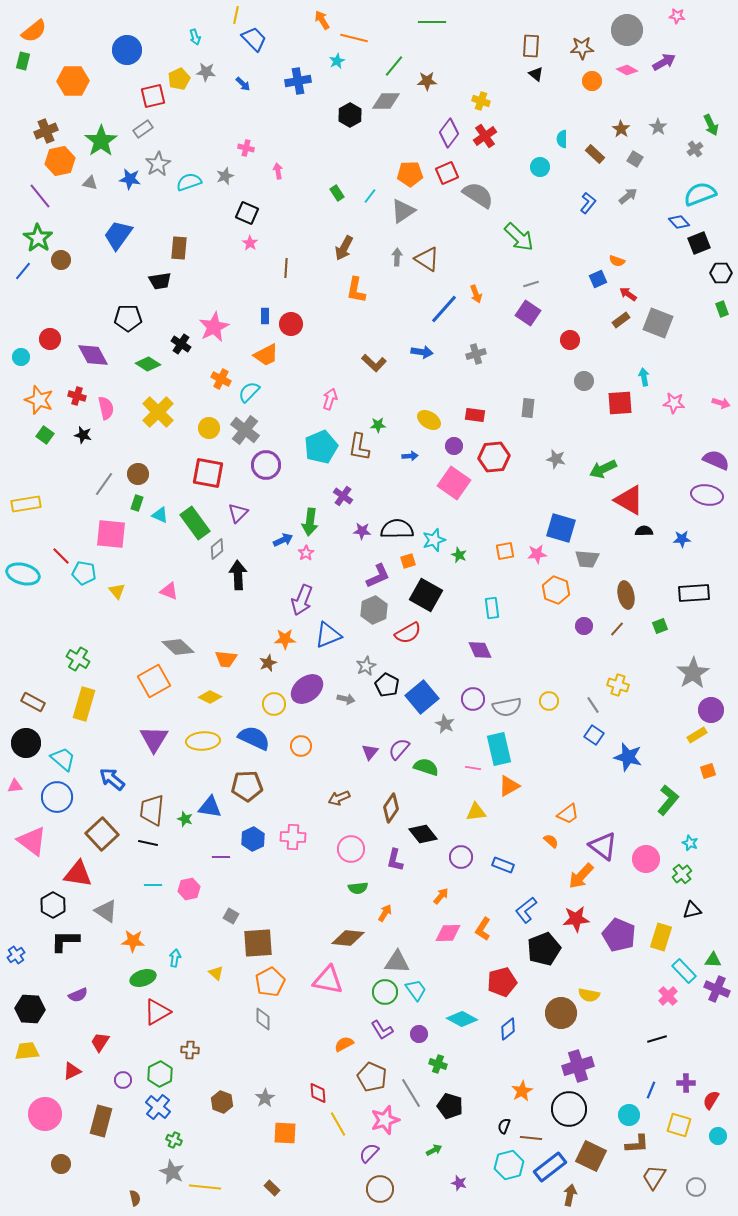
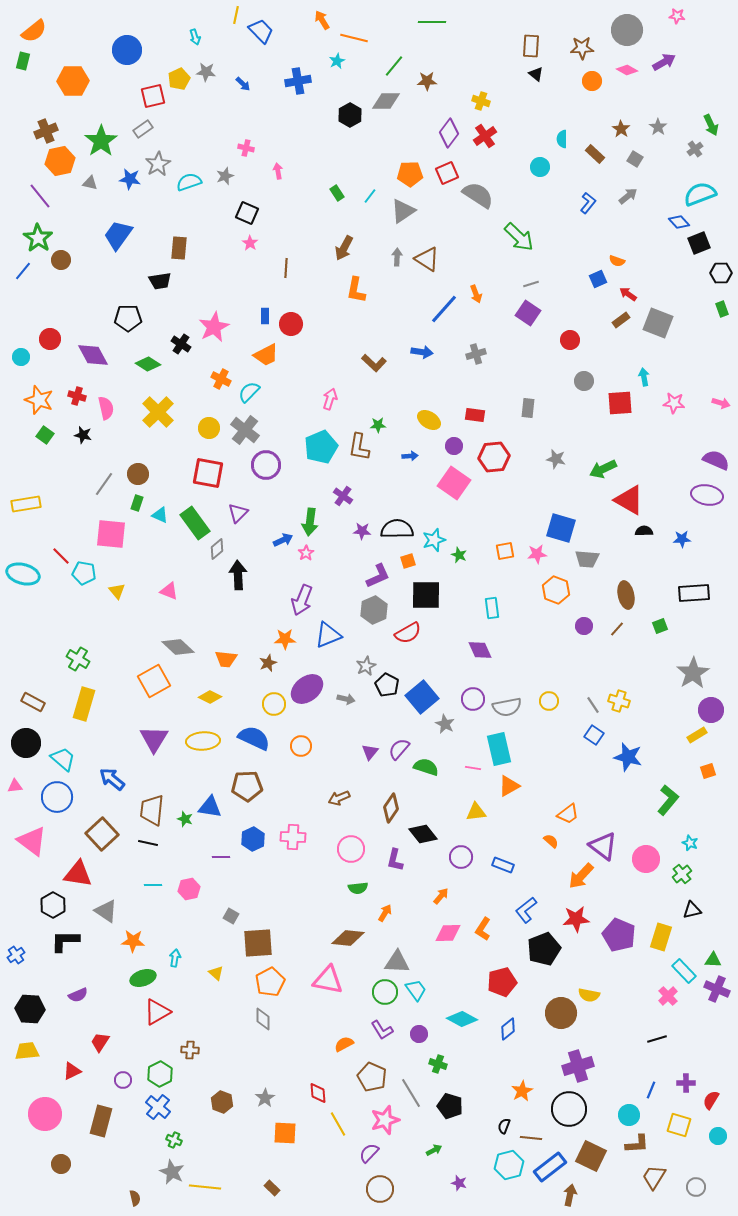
blue trapezoid at (254, 39): moved 7 px right, 8 px up
black square at (426, 595): rotated 28 degrees counterclockwise
yellow cross at (618, 685): moved 1 px right, 16 px down
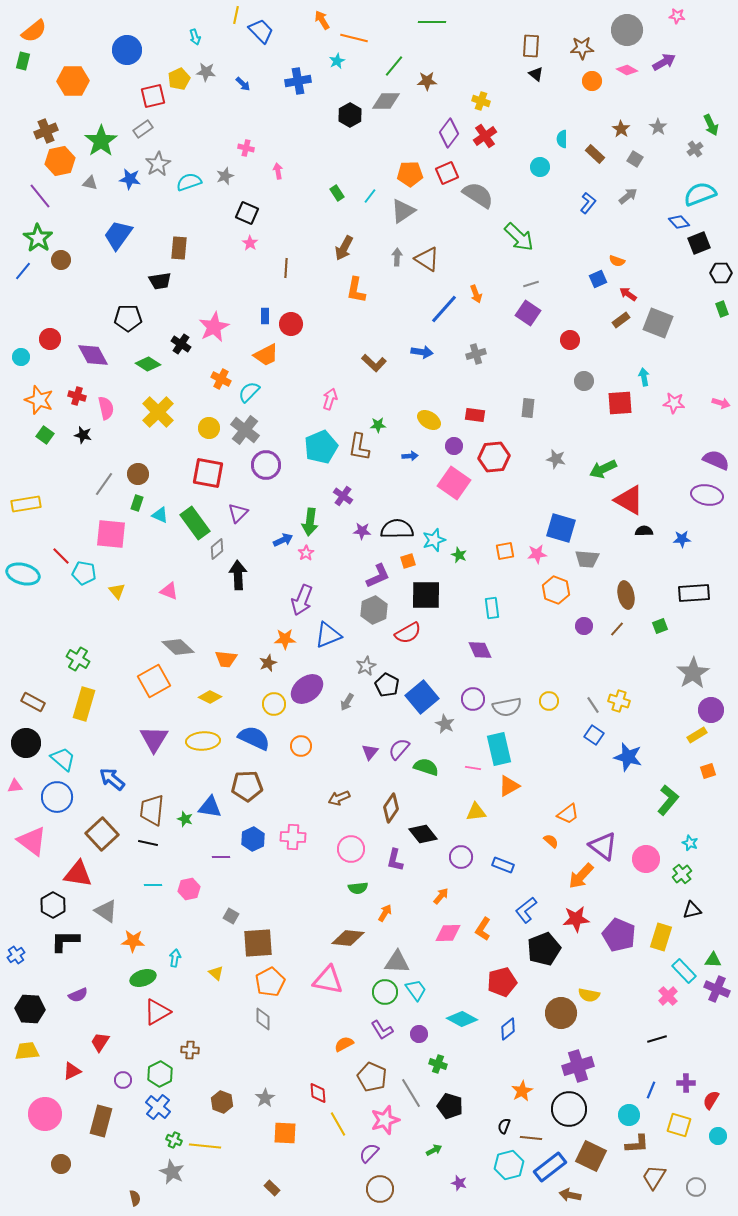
gray arrow at (346, 699): moved 1 px right, 3 px down; rotated 108 degrees clockwise
yellow line at (205, 1187): moved 41 px up
brown arrow at (570, 1195): rotated 90 degrees counterclockwise
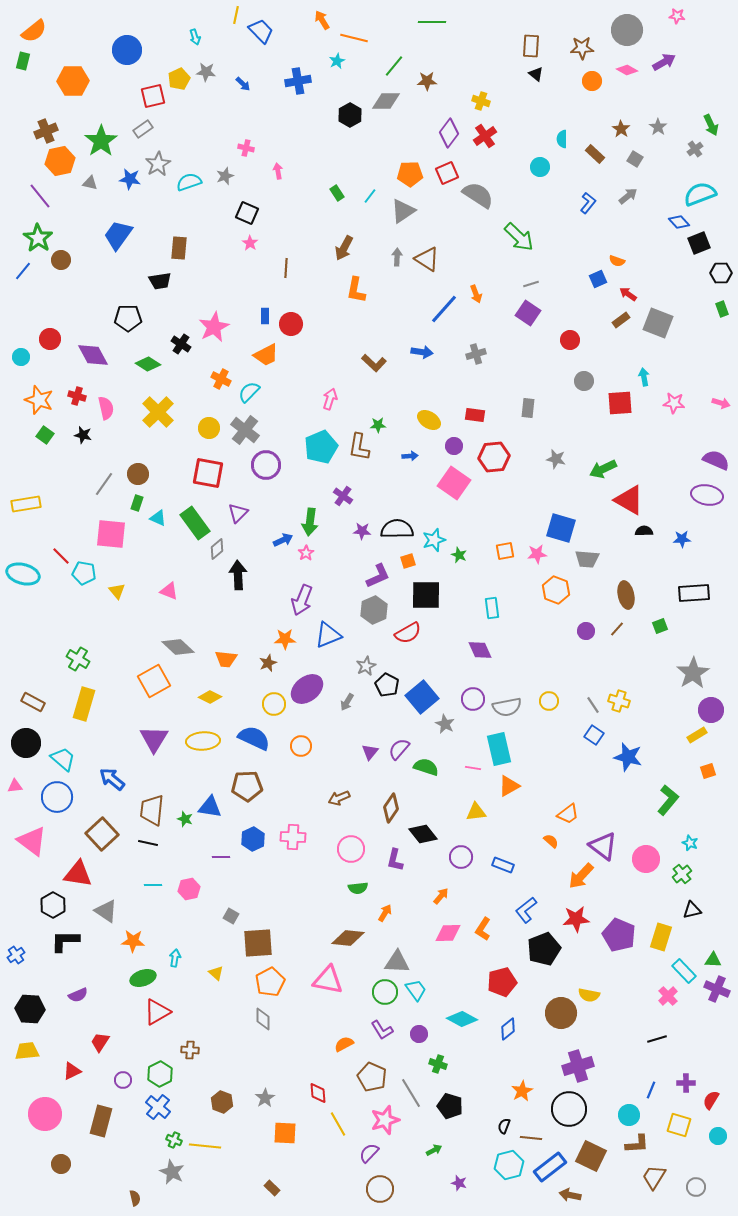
cyan triangle at (160, 515): moved 2 px left, 3 px down
purple circle at (584, 626): moved 2 px right, 5 px down
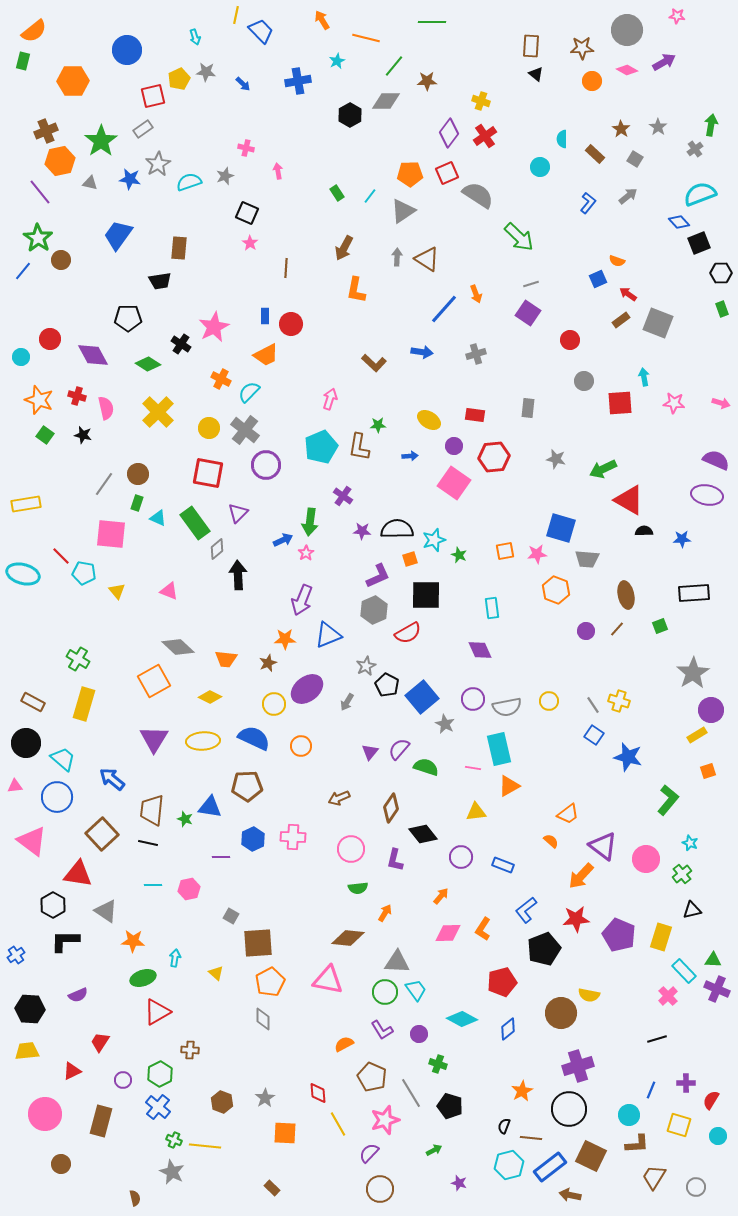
orange line at (354, 38): moved 12 px right
green arrow at (711, 125): rotated 145 degrees counterclockwise
purple line at (40, 196): moved 4 px up
orange square at (408, 561): moved 2 px right, 2 px up
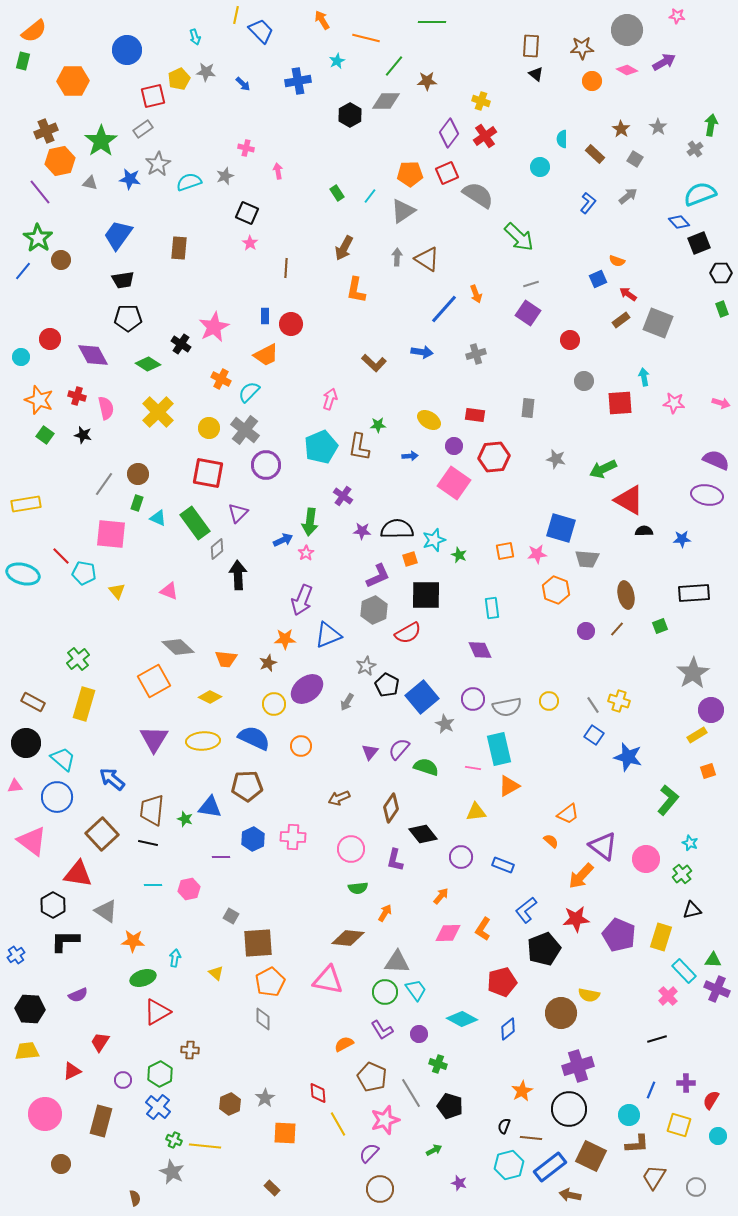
black trapezoid at (160, 281): moved 37 px left, 1 px up
green cross at (78, 659): rotated 20 degrees clockwise
brown hexagon at (222, 1102): moved 8 px right, 2 px down; rotated 15 degrees clockwise
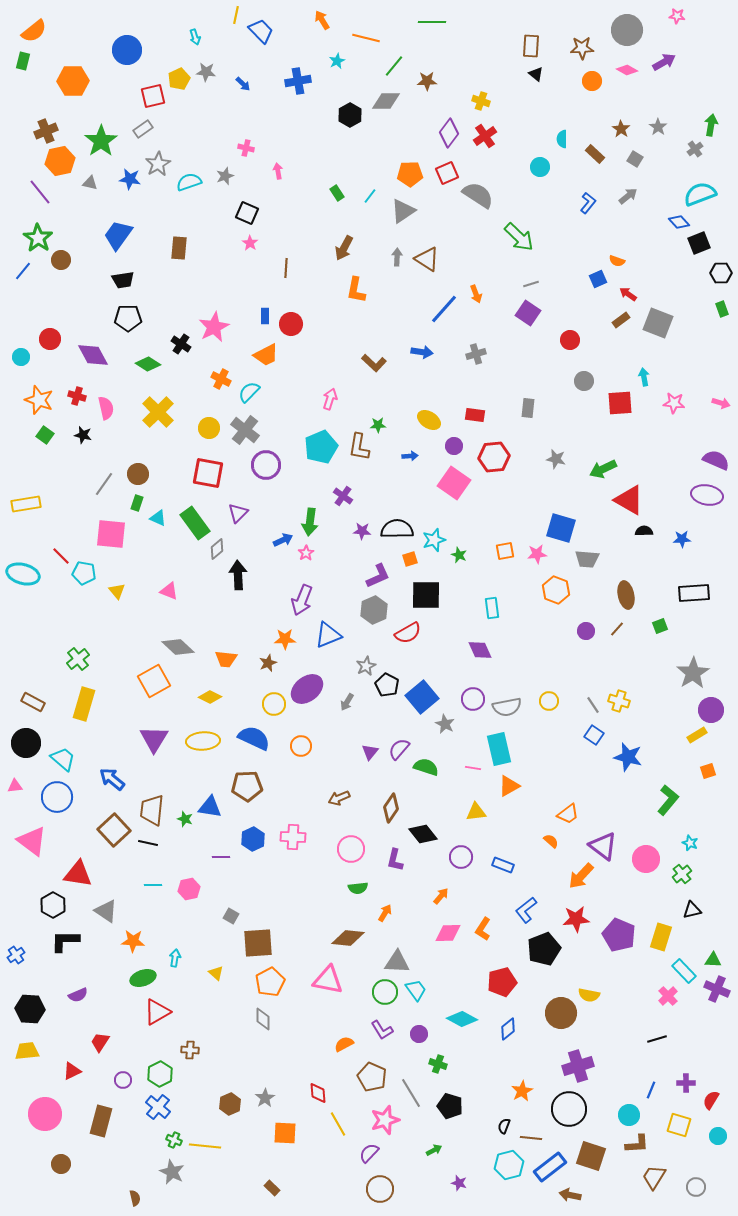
brown square at (102, 834): moved 12 px right, 4 px up
brown square at (591, 1156): rotated 8 degrees counterclockwise
